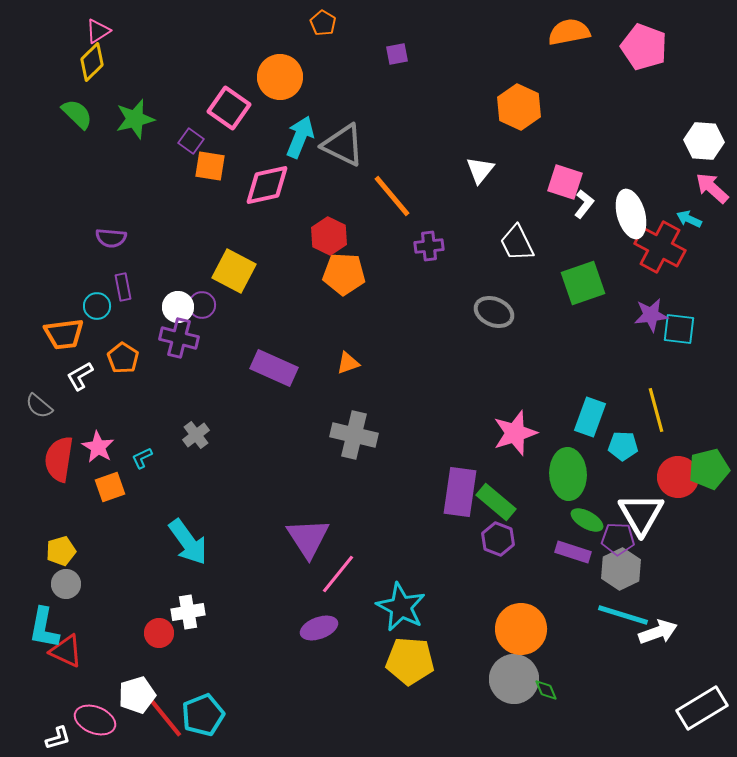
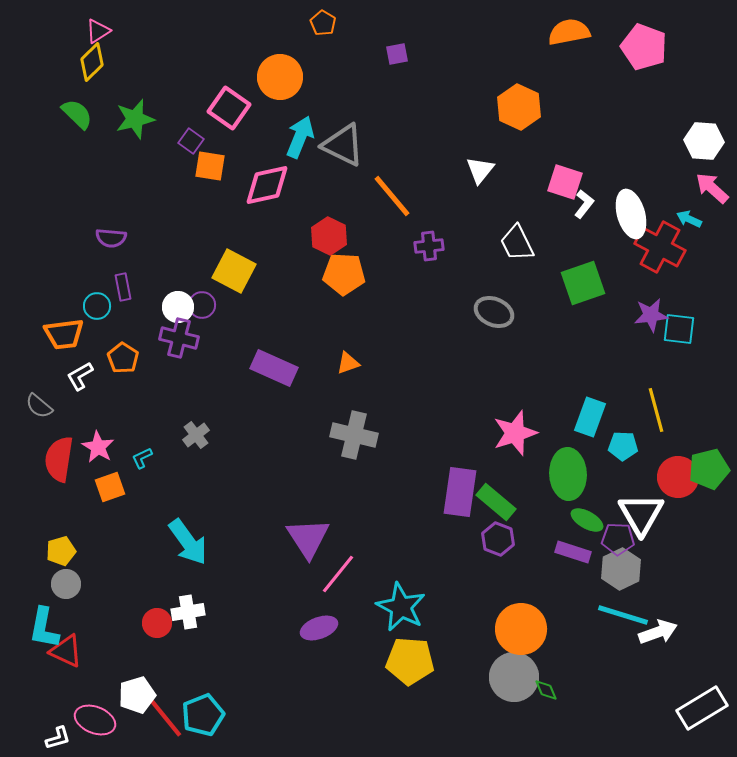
red circle at (159, 633): moved 2 px left, 10 px up
gray circle at (514, 679): moved 2 px up
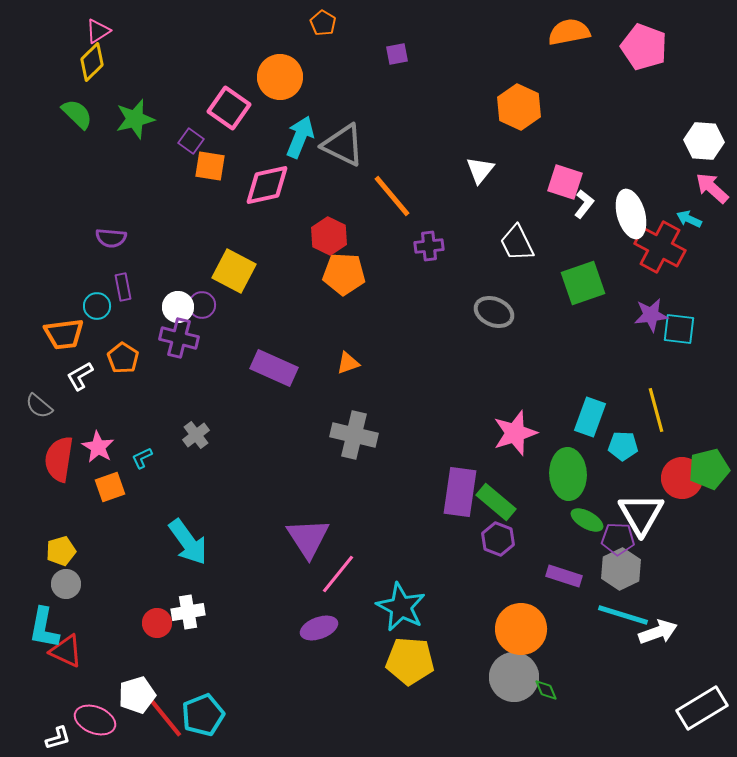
red circle at (678, 477): moved 4 px right, 1 px down
purple rectangle at (573, 552): moved 9 px left, 24 px down
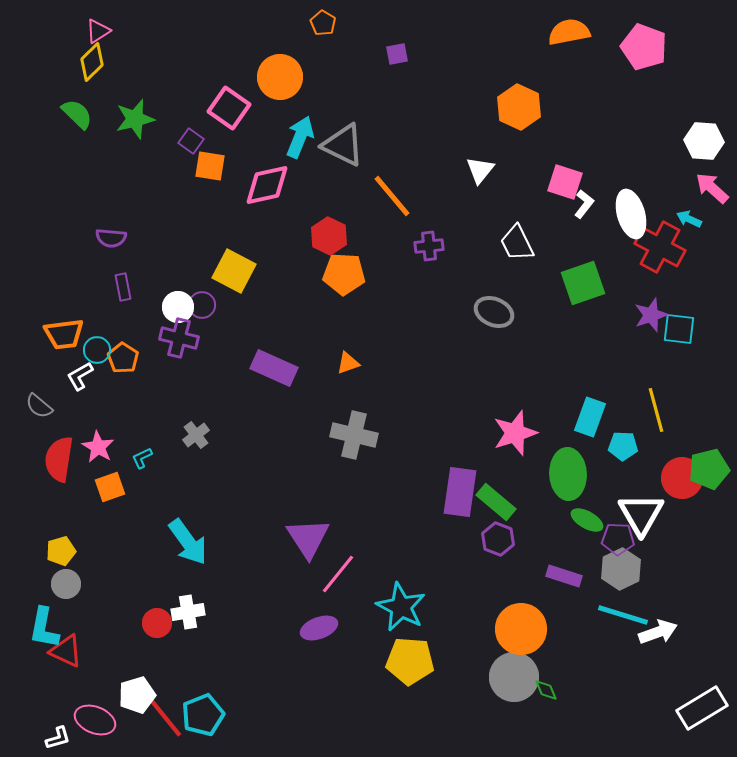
cyan circle at (97, 306): moved 44 px down
purple star at (651, 315): rotated 12 degrees counterclockwise
